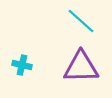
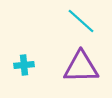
cyan cross: moved 2 px right; rotated 18 degrees counterclockwise
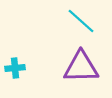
cyan cross: moved 9 px left, 3 px down
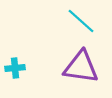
purple triangle: rotated 9 degrees clockwise
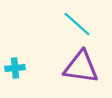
cyan line: moved 4 px left, 3 px down
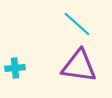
purple triangle: moved 2 px left, 1 px up
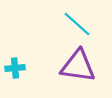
purple triangle: moved 1 px left
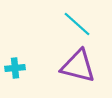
purple triangle: rotated 6 degrees clockwise
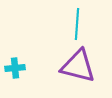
cyan line: rotated 52 degrees clockwise
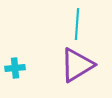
purple triangle: moved 1 px left, 1 px up; rotated 45 degrees counterclockwise
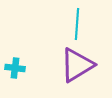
cyan cross: rotated 12 degrees clockwise
